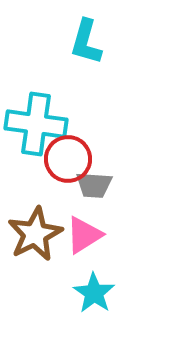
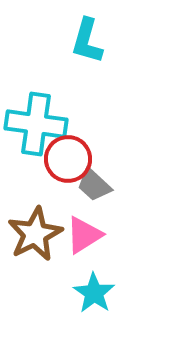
cyan L-shape: moved 1 px right, 1 px up
gray trapezoid: rotated 39 degrees clockwise
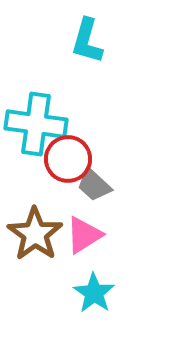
brown star: rotated 10 degrees counterclockwise
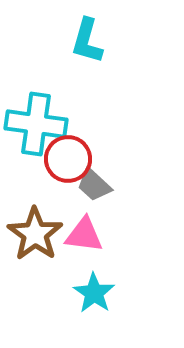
pink triangle: rotated 39 degrees clockwise
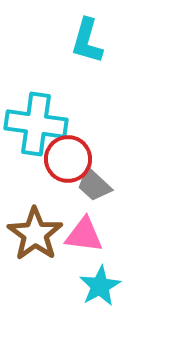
cyan star: moved 6 px right, 7 px up; rotated 9 degrees clockwise
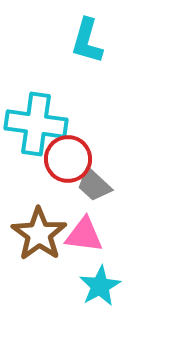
brown star: moved 4 px right
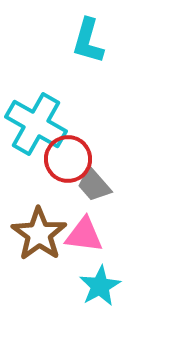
cyan L-shape: moved 1 px right
cyan cross: rotated 22 degrees clockwise
gray trapezoid: rotated 6 degrees clockwise
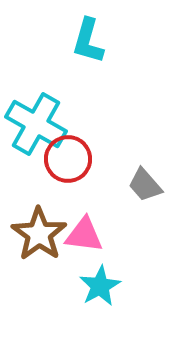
gray trapezoid: moved 51 px right
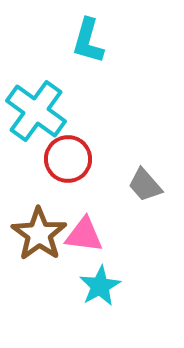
cyan cross: moved 13 px up; rotated 6 degrees clockwise
